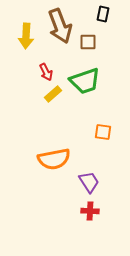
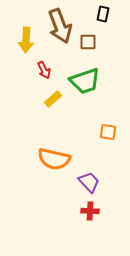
yellow arrow: moved 4 px down
red arrow: moved 2 px left, 2 px up
yellow rectangle: moved 5 px down
orange square: moved 5 px right
orange semicircle: rotated 24 degrees clockwise
purple trapezoid: rotated 10 degrees counterclockwise
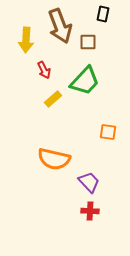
green trapezoid: rotated 28 degrees counterclockwise
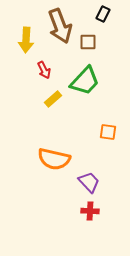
black rectangle: rotated 14 degrees clockwise
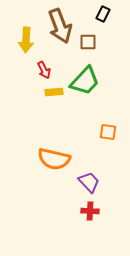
yellow rectangle: moved 1 px right, 7 px up; rotated 36 degrees clockwise
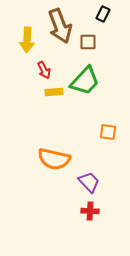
yellow arrow: moved 1 px right
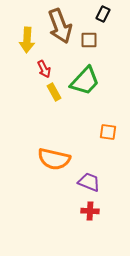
brown square: moved 1 px right, 2 px up
red arrow: moved 1 px up
yellow rectangle: rotated 66 degrees clockwise
purple trapezoid: rotated 25 degrees counterclockwise
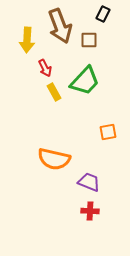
red arrow: moved 1 px right, 1 px up
orange square: rotated 18 degrees counterclockwise
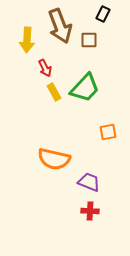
green trapezoid: moved 7 px down
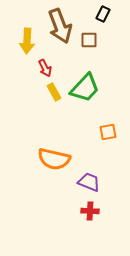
yellow arrow: moved 1 px down
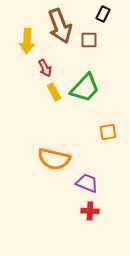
purple trapezoid: moved 2 px left, 1 px down
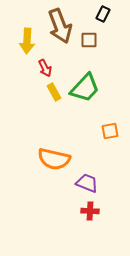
orange square: moved 2 px right, 1 px up
